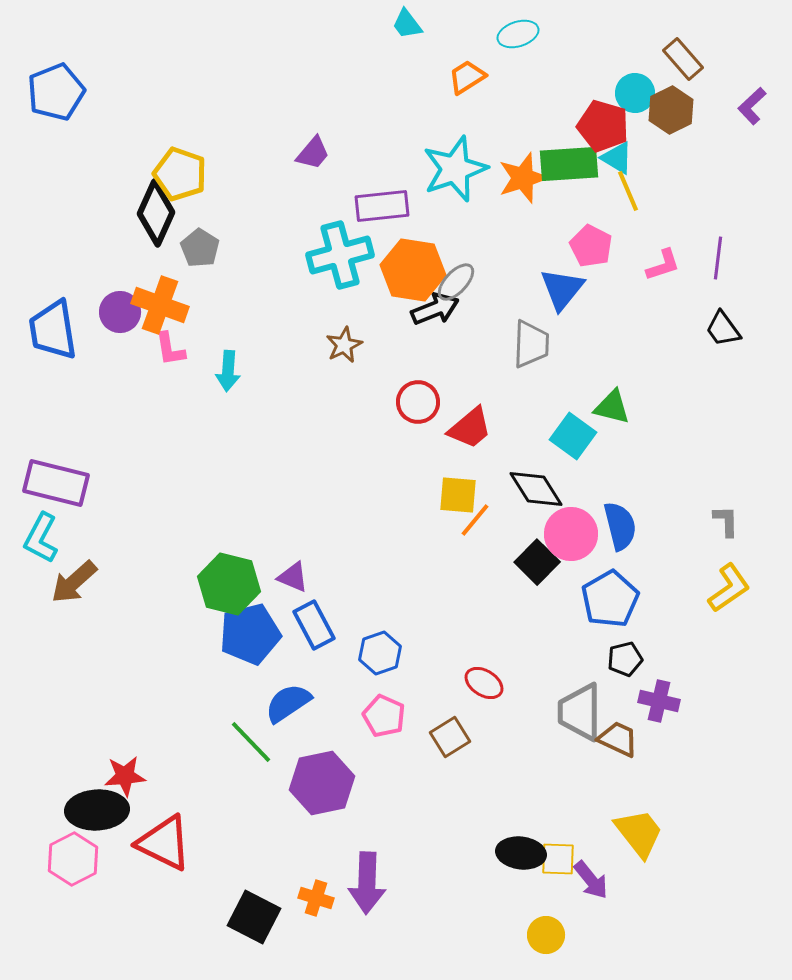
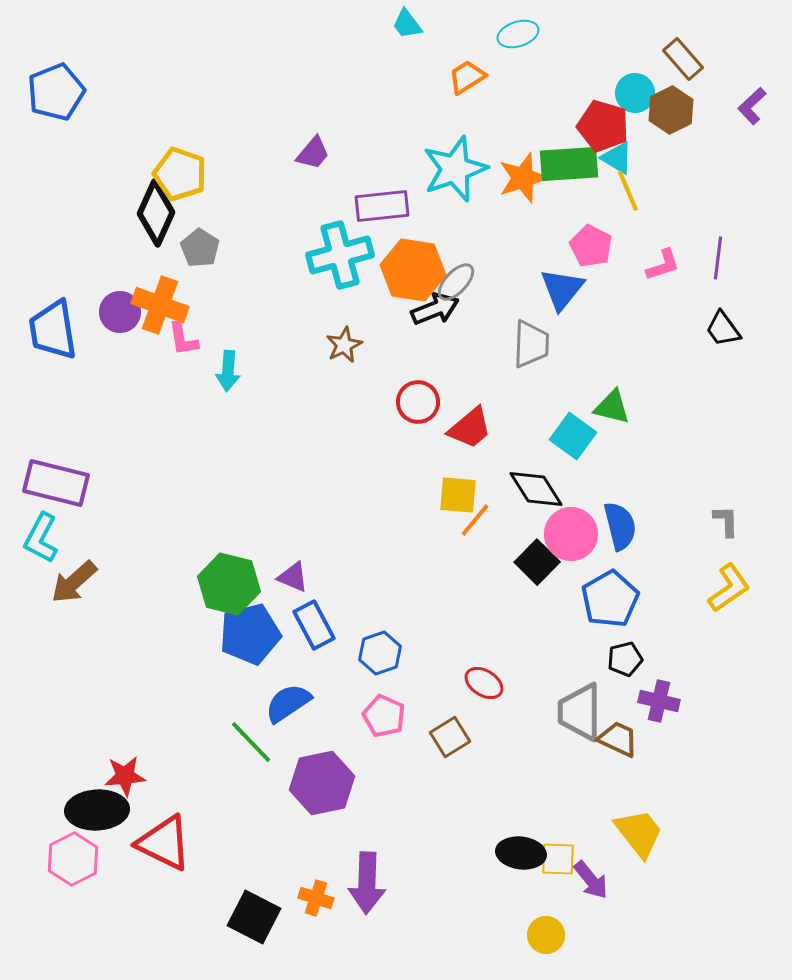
pink L-shape at (170, 349): moved 13 px right, 10 px up
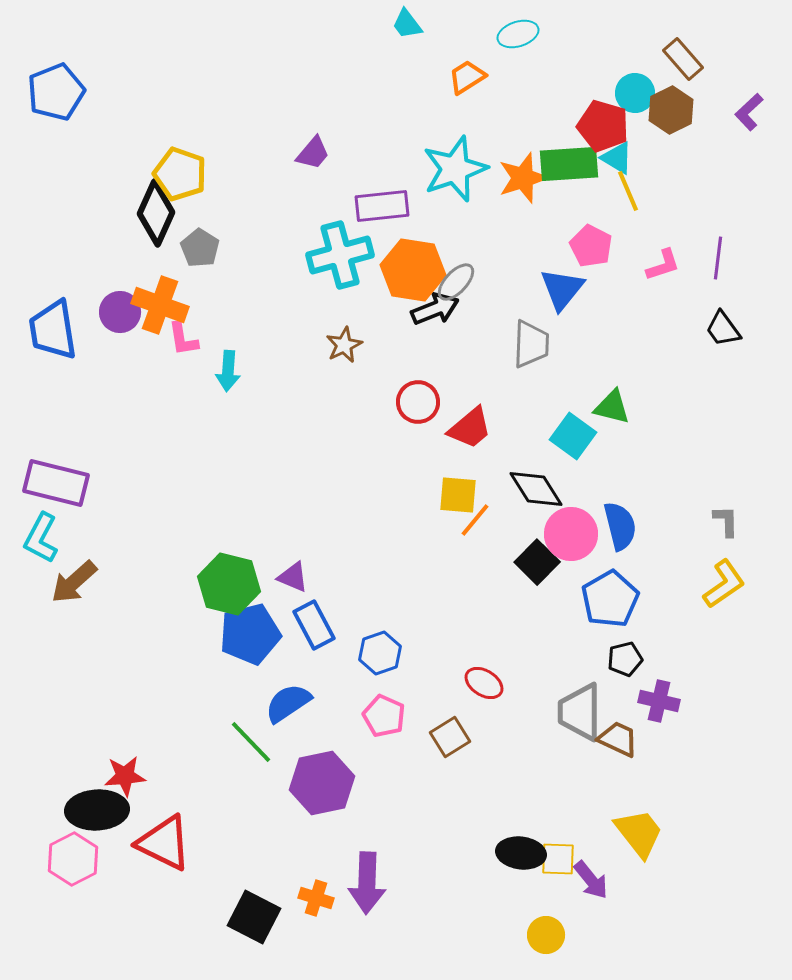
purple L-shape at (752, 106): moved 3 px left, 6 px down
yellow L-shape at (729, 588): moved 5 px left, 4 px up
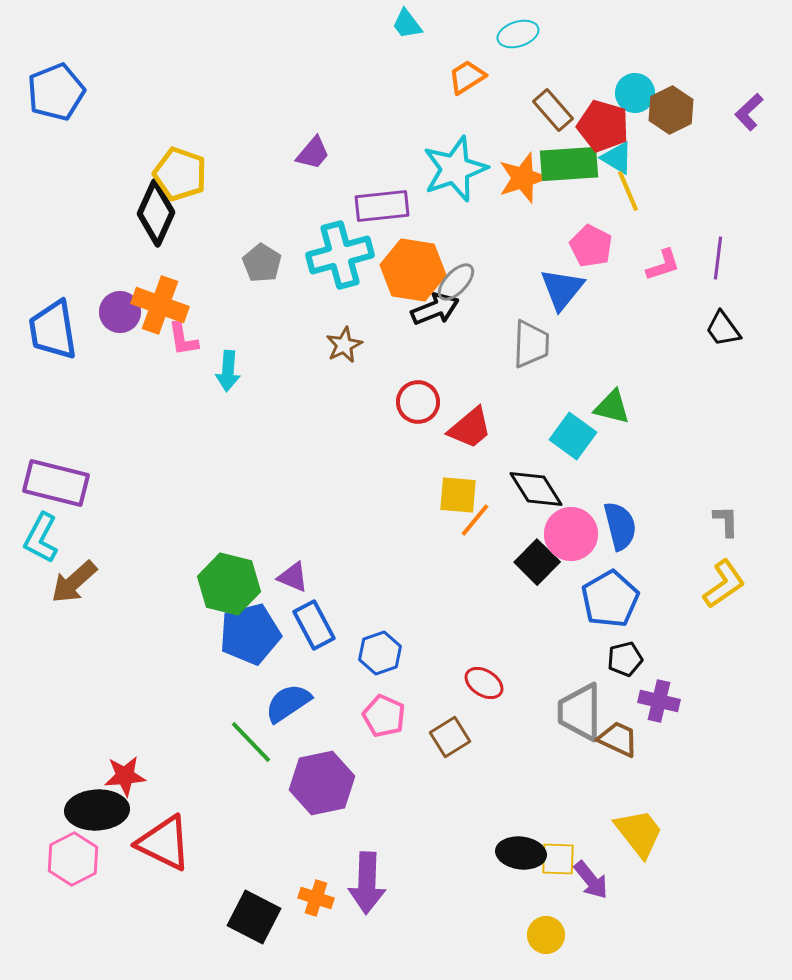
brown rectangle at (683, 59): moved 130 px left, 51 px down
gray pentagon at (200, 248): moved 62 px right, 15 px down
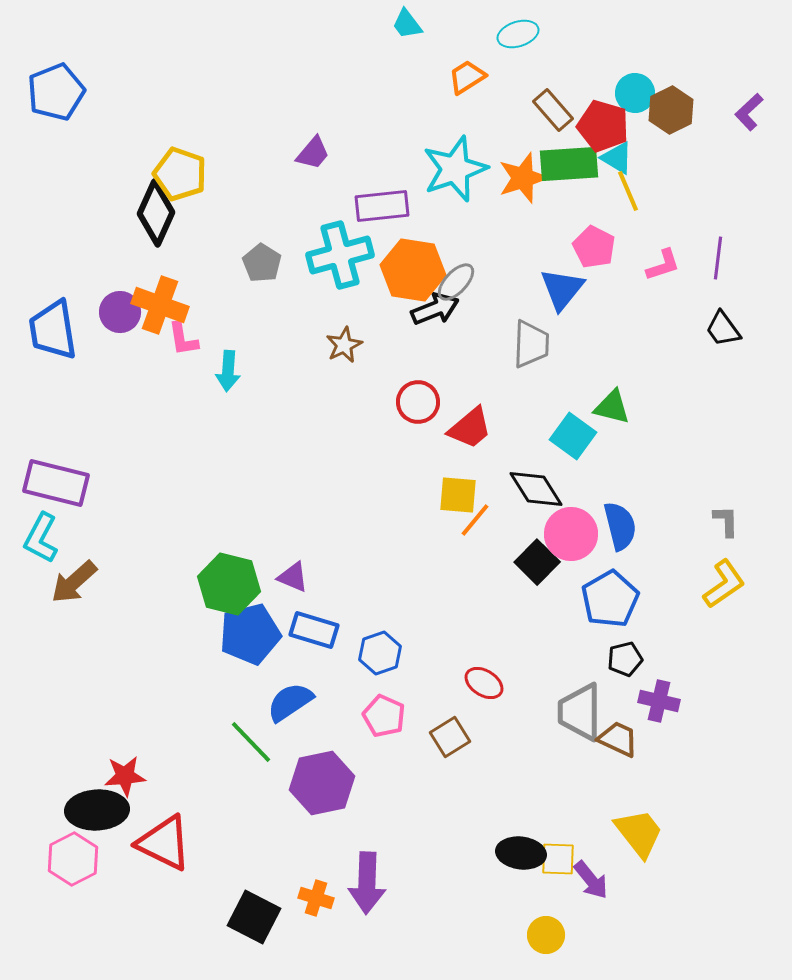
pink pentagon at (591, 246): moved 3 px right, 1 px down
blue rectangle at (314, 625): moved 5 px down; rotated 45 degrees counterclockwise
blue semicircle at (288, 703): moved 2 px right, 1 px up
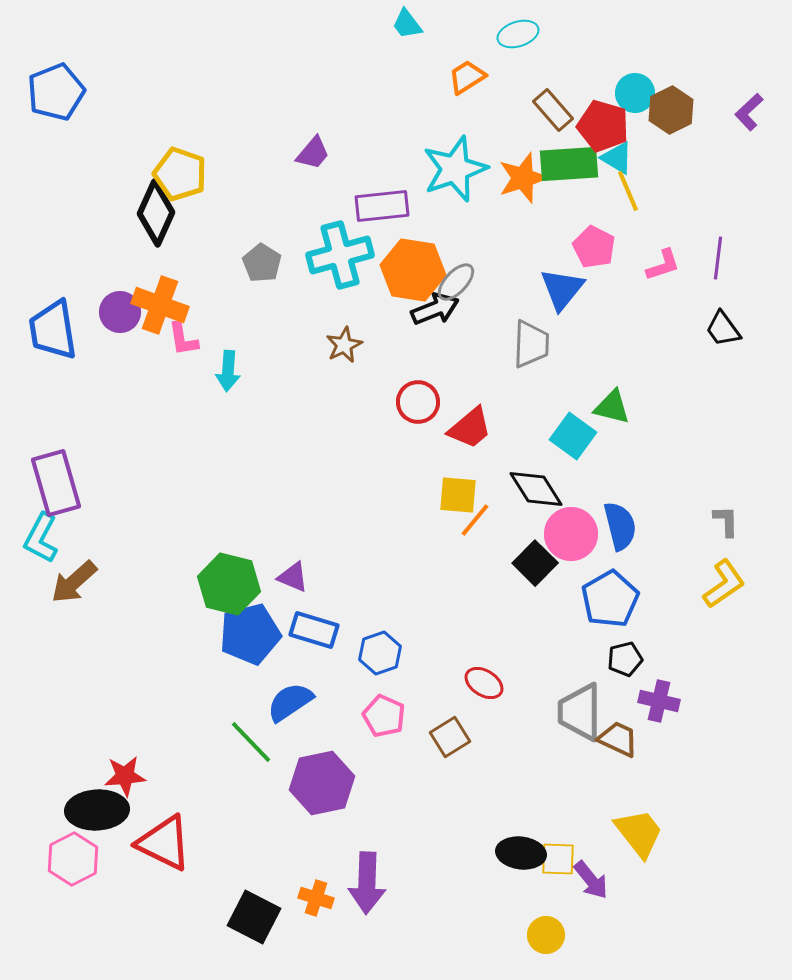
purple rectangle at (56, 483): rotated 60 degrees clockwise
black square at (537, 562): moved 2 px left, 1 px down
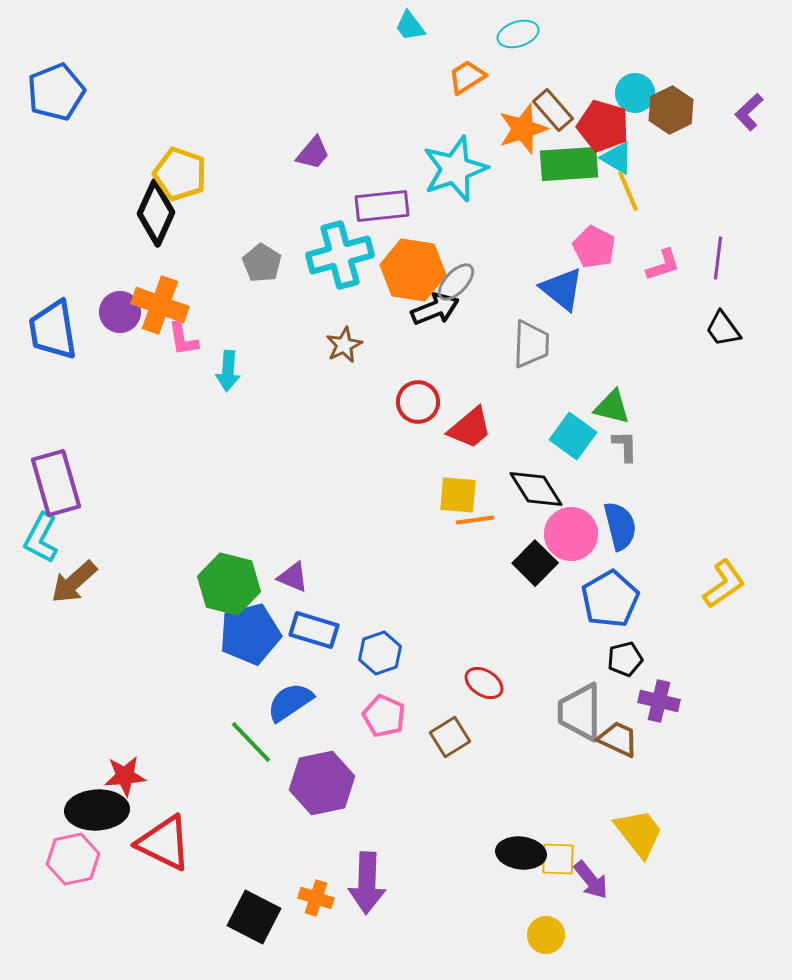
cyan trapezoid at (407, 24): moved 3 px right, 2 px down
orange star at (523, 178): moved 49 px up
blue triangle at (562, 289): rotated 30 degrees counterclockwise
orange line at (475, 520): rotated 42 degrees clockwise
gray L-shape at (726, 521): moved 101 px left, 75 px up
pink hexagon at (73, 859): rotated 15 degrees clockwise
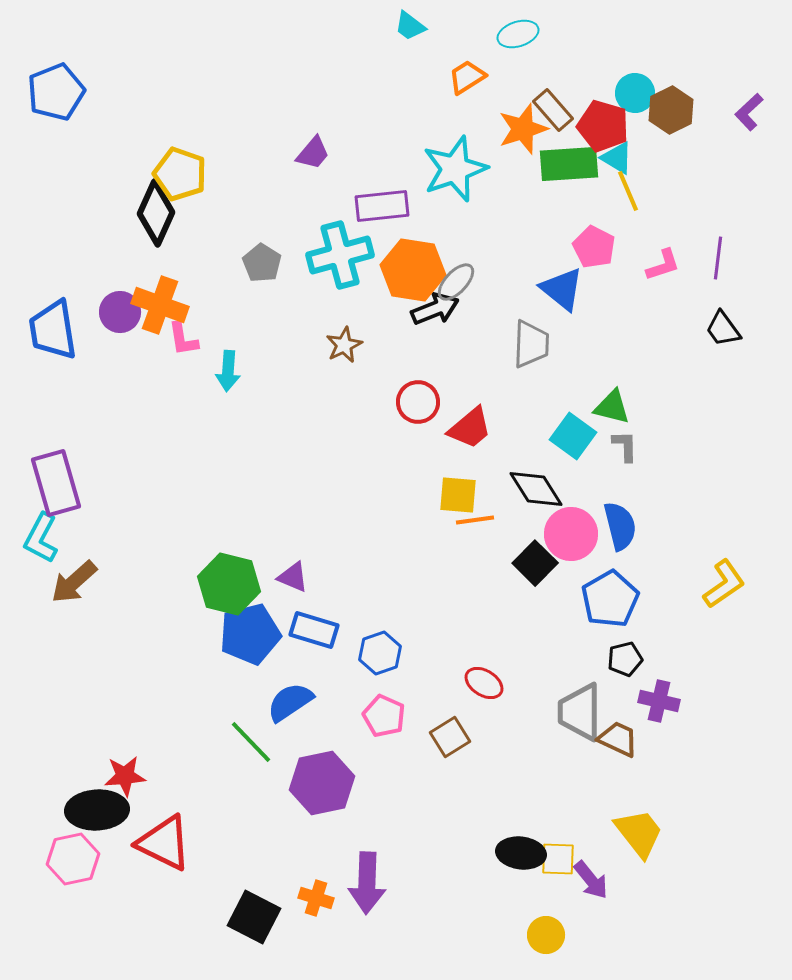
cyan trapezoid at (410, 26): rotated 16 degrees counterclockwise
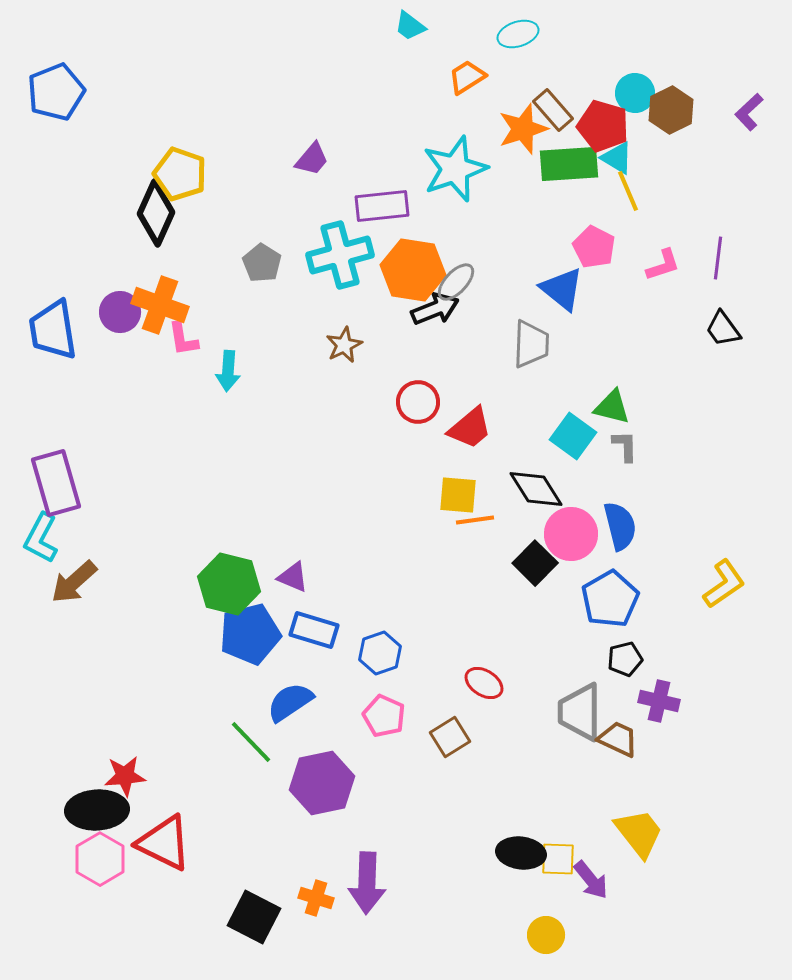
purple trapezoid at (313, 153): moved 1 px left, 6 px down
pink hexagon at (73, 859): moved 27 px right; rotated 18 degrees counterclockwise
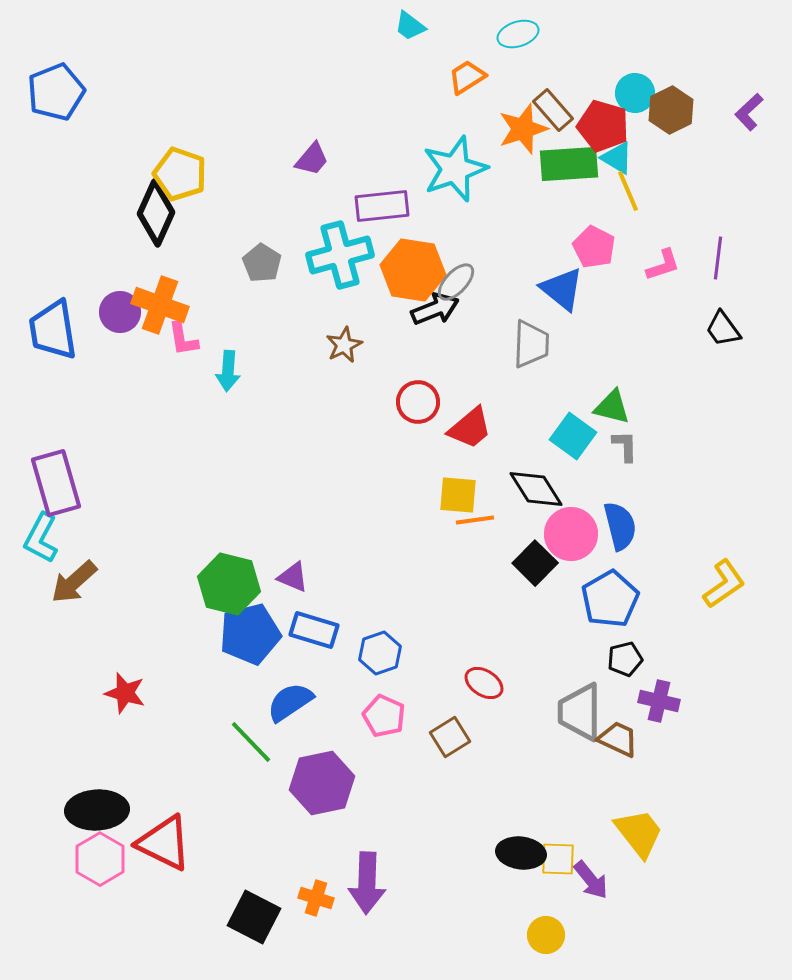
red star at (125, 776): moved 83 px up; rotated 21 degrees clockwise
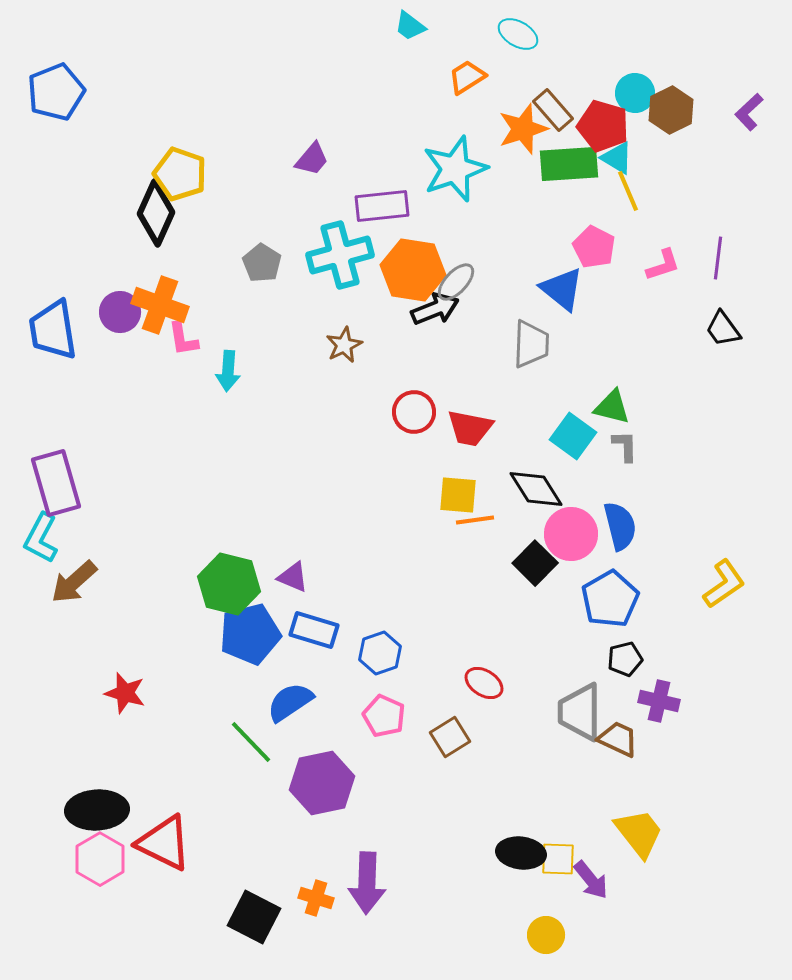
cyan ellipse at (518, 34): rotated 48 degrees clockwise
red circle at (418, 402): moved 4 px left, 10 px down
red trapezoid at (470, 428): rotated 51 degrees clockwise
